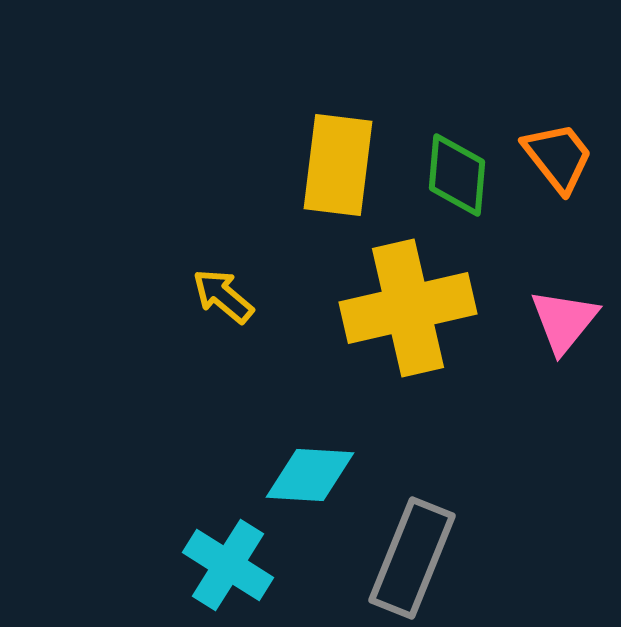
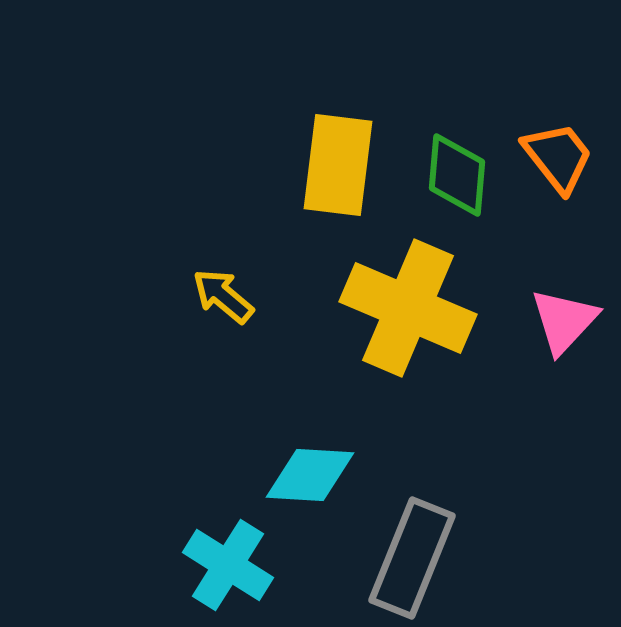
yellow cross: rotated 36 degrees clockwise
pink triangle: rotated 4 degrees clockwise
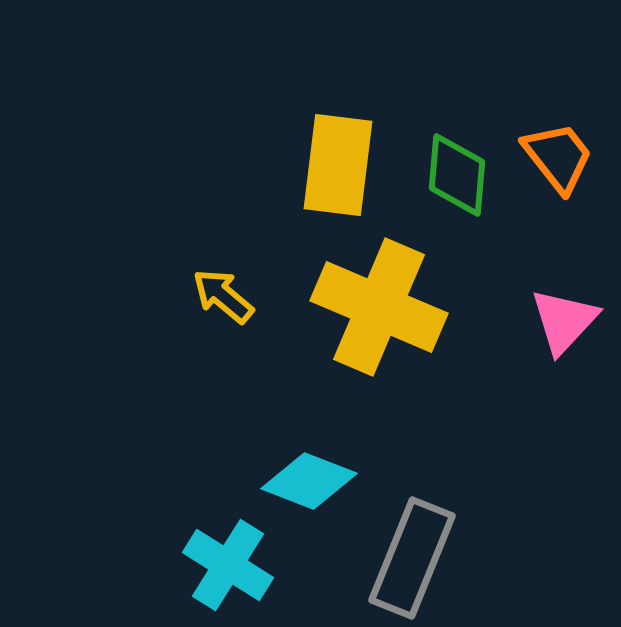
yellow cross: moved 29 px left, 1 px up
cyan diamond: moved 1 px left, 6 px down; rotated 18 degrees clockwise
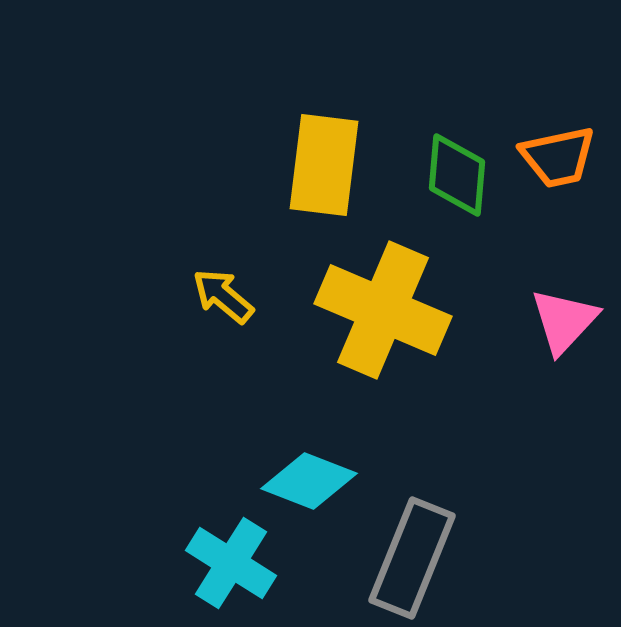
orange trapezoid: rotated 116 degrees clockwise
yellow rectangle: moved 14 px left
yellow cross: moved 4 px right, 3 px down
cyan cross: moved 3 px right, 2 px up
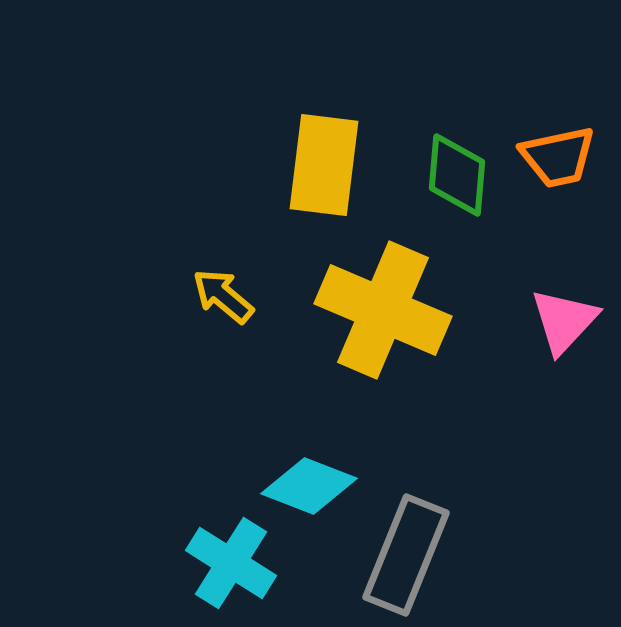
cyan diamond: moved 5 px down
gray rectangle: moved 6 px left, 3 px up
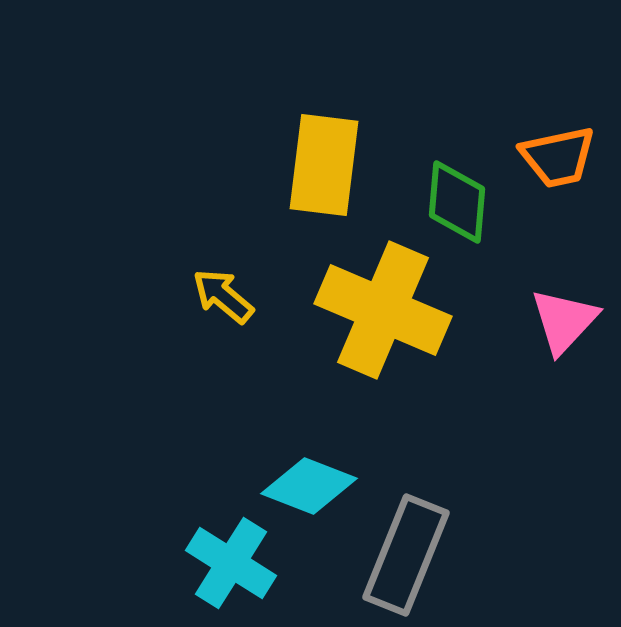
green diamond: moved 27 px down
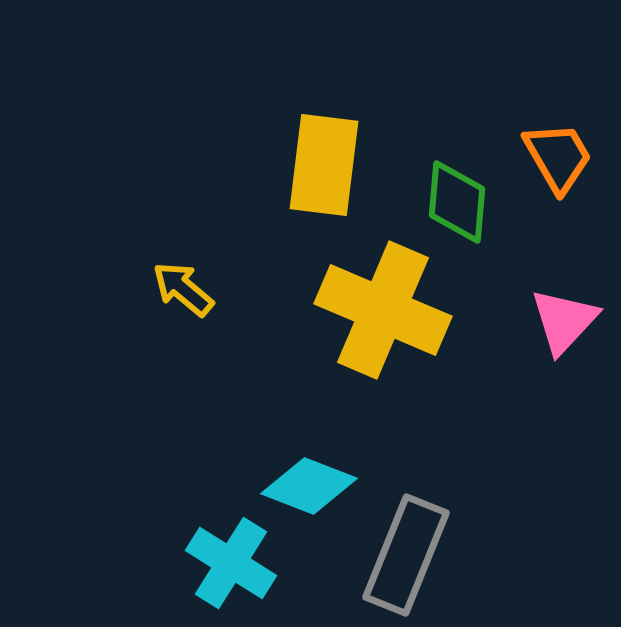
orange trapezoid: rotated 108 degrees counterclockwise
yellow arrow: moved 40 px left, 7 px up
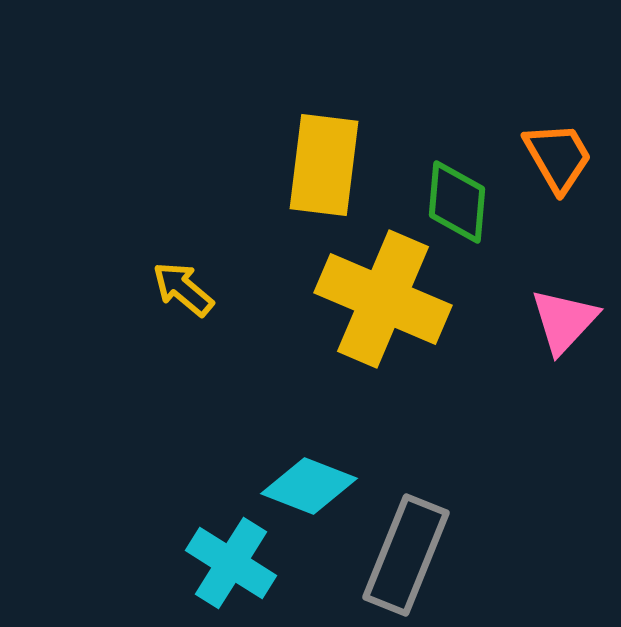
yellow cross: moved 11 px up
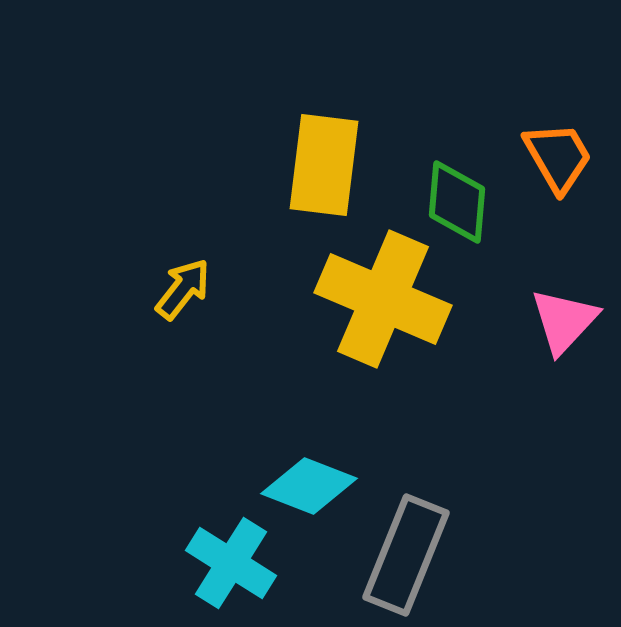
yellow arrow: rotated 88 degrees clockwise
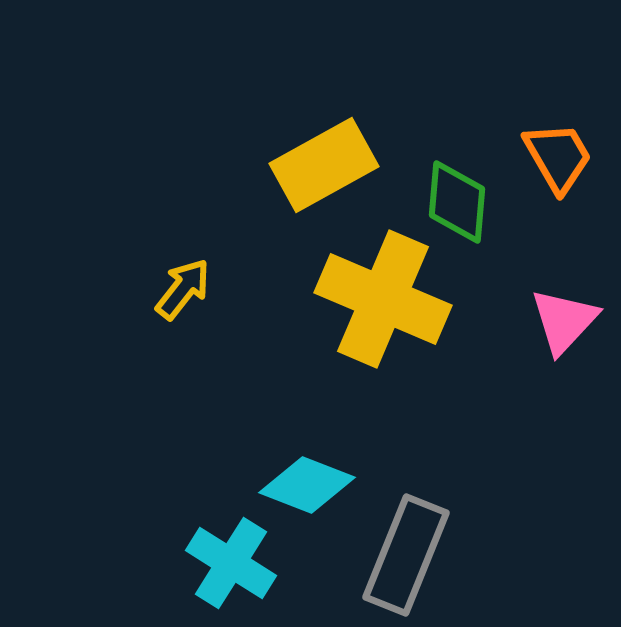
yellow rectangle: rotated 54 degrees clockwise
cyan diamond: moved 2 px left, 1 px up
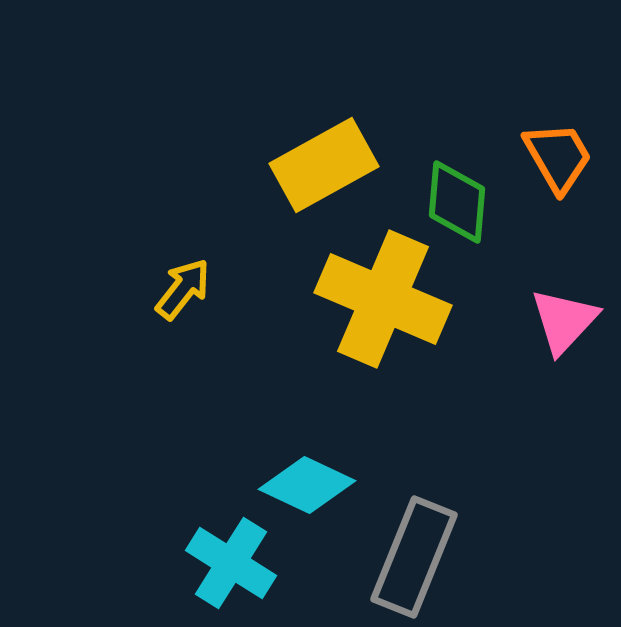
cyan diamond: rotated 4 degrees clockwise
gray rectangle: moved 8 px right, 2 px down
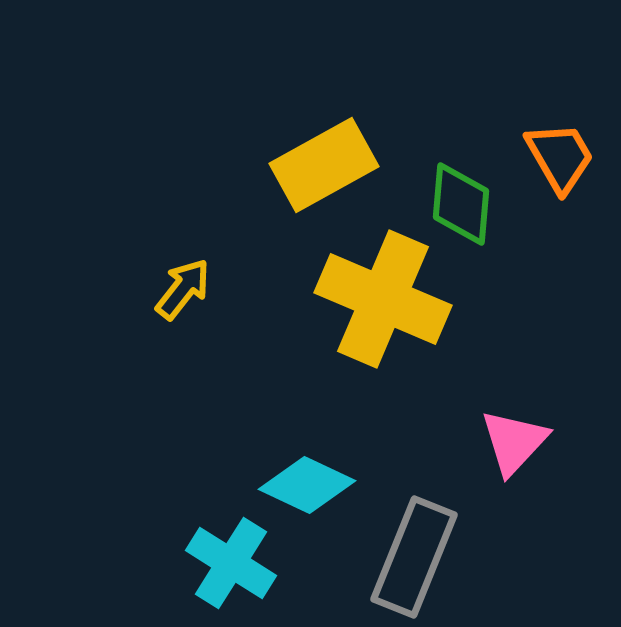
orange trapezoid: moved 2 px right
green diamond: moved 4 px right, 2 px down
pink triangle: moved 50 px left, 121 px down
